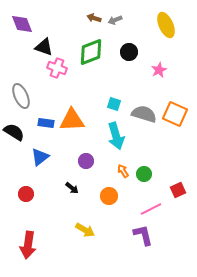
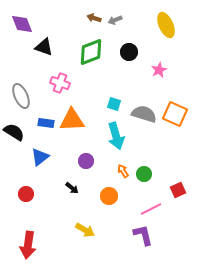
pink cross: moved 3 px right, 15 px down
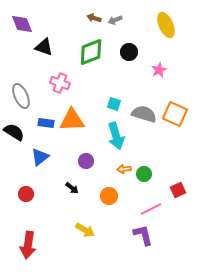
orange arrow: moved 1 px right, 2 px up; rotated 64 degrees counterclockwise
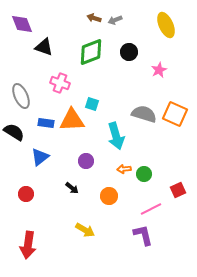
cyan square: moved 22 px left
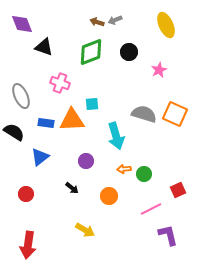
brown arrow: moved 3 px right, 4 px down
cyan square: rotated 24 degrees counterclockwise
purple L-shape: moved 25 px right
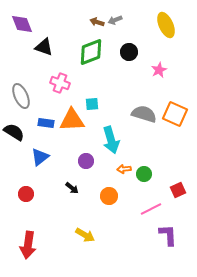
cyan arrow: moved 5 px left, 4 px down
yellow arrow: moved 5 px down
purple L-shape: rotated 10 degrees clockwise
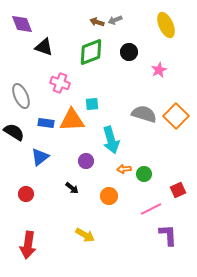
orange square: moved 1 px right, 2 px down; rotated 20 degrees clockwise
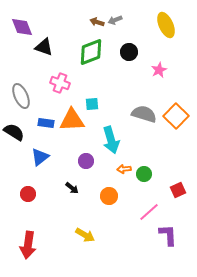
purple diamond: moved 3 px down
red circle: moved 2 px right
pink line: moved 2 px left, 3 px down; rotated 15 degrees counterclockwise
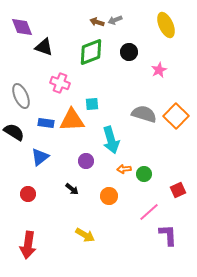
black arrow: moved 1 px down
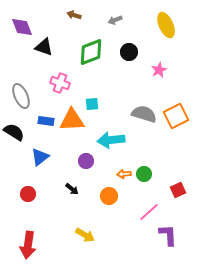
brown arrow: moved 23 px left, 7 px up
orange square: rotated 20 degrees clockwise
blue rectangle: moved 2 px up
cyan arrow: rotated 100 degrees clockwise
orange arrow: moved 5 px down
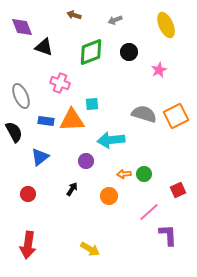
black semicircle: rotated 30 degrees clockwise
black arrow: rotated 96 degrees counterclockwise
yellow arrow: moved 5 px right, 14 px down
